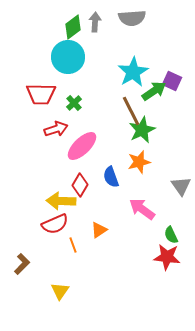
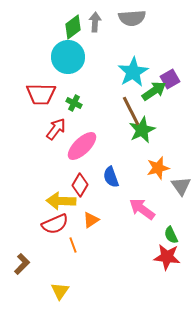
purple square: moved 2 px left, 2 px up; rotated 36 degrees clockwise
green cross: rotated 21 degrees counterclockwise
red arrow: rotated 35 degrees counterclockwise
orange star: moved 19 px right, 6 px down
orange triangle: moved 8 px left, 10 px up
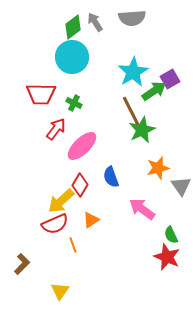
gray arrow: rotated 36 degrees counterclockwise
cyan circle: moved 4 px right
yellow arrow: rotated 44 degrees counterclockwise
red star: rotated 16 degrees clockwise
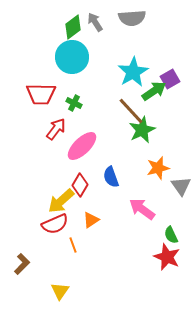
brown line: rotated 16 degrees counterclockwise
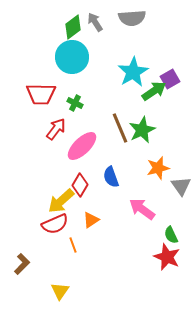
green cross: moved 1 px right
brown line: moved 11 px left, 17 px down; rotated 20 degrees clockwise
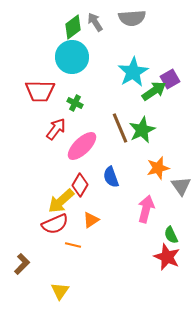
red trapezoid: moved 1 px left, 3 px up
pink arrow: moved 4 px right; rotated 68 degrees clockwise
orange line: rotated 56 degrees counterclockwise
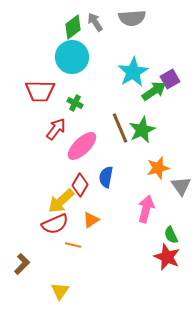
blue semicircle: moved 5 px left; rotated 30 degrees clockwise
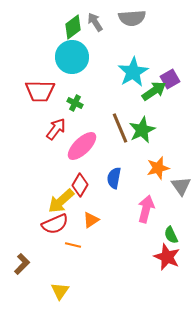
blue semicircle: moved 8 px right, 1 px down
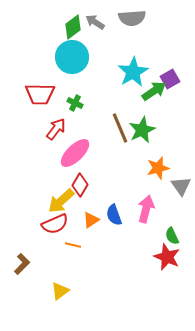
gray arrow: rotated 24 degrees counterclockwise
red trapezoid: moved 3 px down
pink ellipse: moved 7 px left, 7 px down
blue semicircle: moved 37 px down; rotated 30 degrees counterclockwise
green semicircle: moved 1 px right, 1 px down
yellow triangle: rotated 18 degrees clockwise
